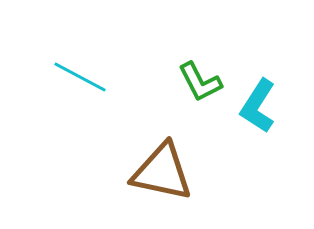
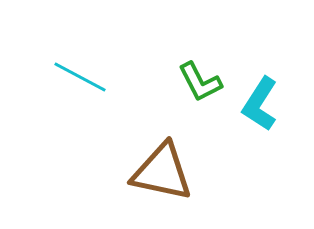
cyan L-shape: moved 2 px right, 2 px up
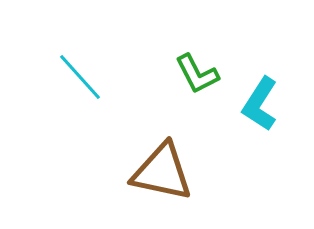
cyan line: rotated 20 degrees clockwise
green L-shape: moved 3 px left, 8 px up
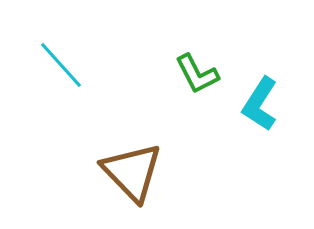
cyan line: moved 19 px left, 12 px up
brown triangle: moved 30 px left; rotated 34 degrees clockwise
